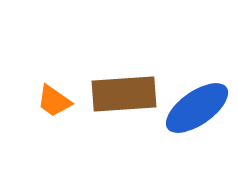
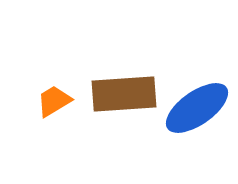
orange trapezoid: rotated 114 degrees clockwise
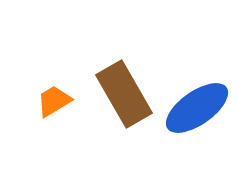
brown rectangle: rotated 64 degrees clockwise
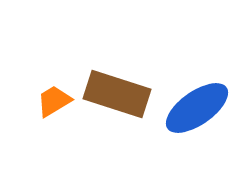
brown rectangle: moved 7 px left; rotated 42 degrees counterclockwise
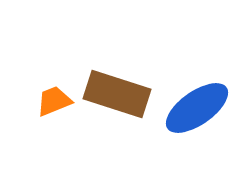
orange trapezoid: rotated 9 degrees clockwise
